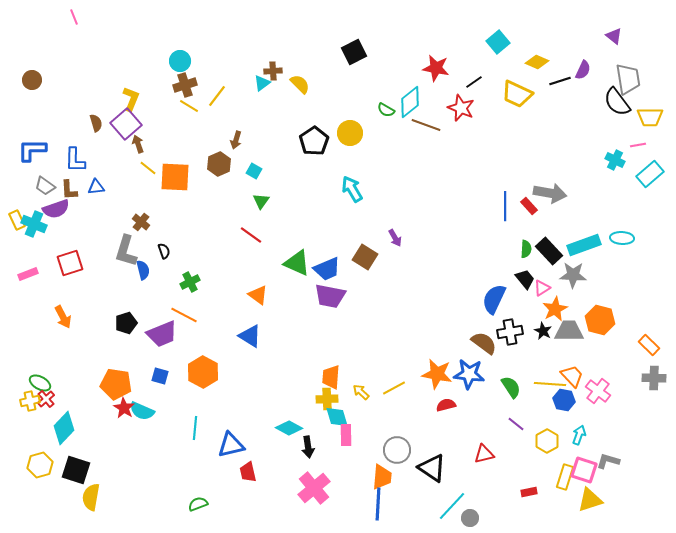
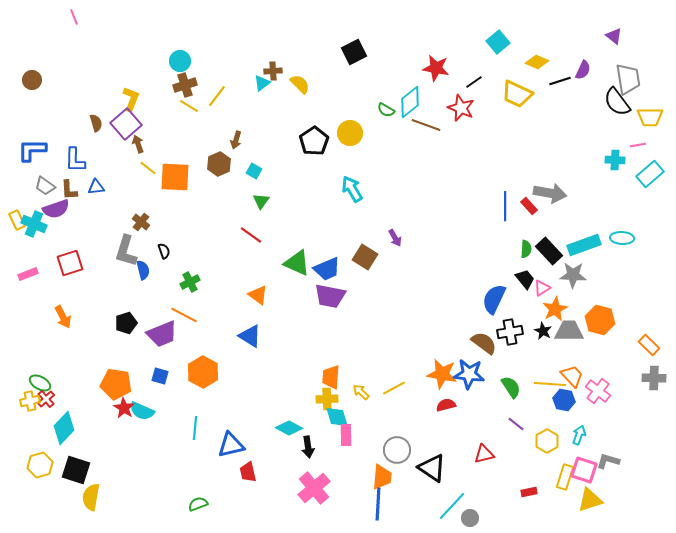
cyan cross at (615, 160): rotated 24 degrees counterclockwise
orange star at (437, 374): moved 5 px right
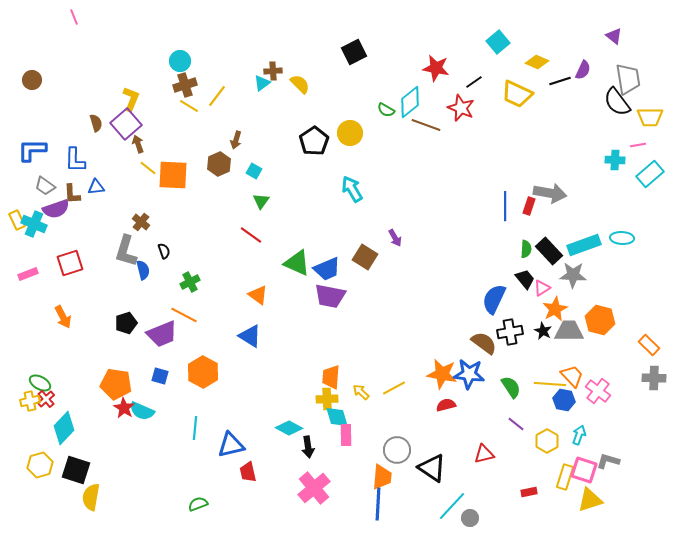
orange square at (175, 177): moved 2 px left, 2 px up
brown L-shape at (69, 190): moved 3 px right, 4 px down
red rectangle at (529, 206): rotated 60 degrees clockwise
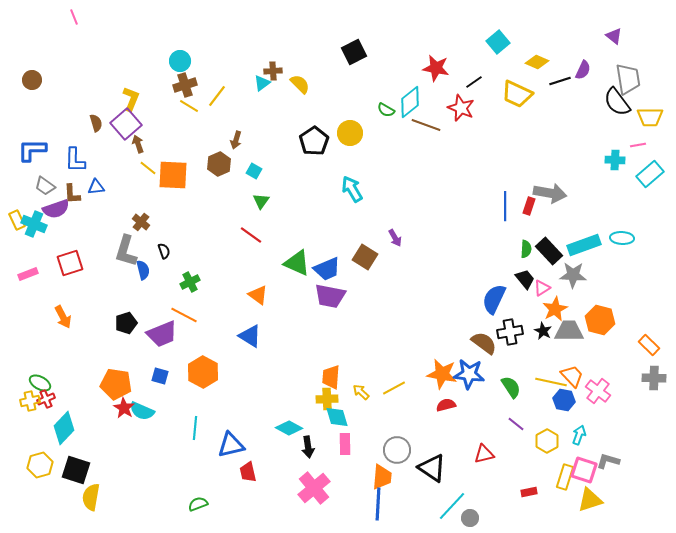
yellow line at (550, 384): moved 1 px right, 2 px up; rotated 8 degrees clockwise
red cross at (46, 399): rotated 18 degrees clockwise
pink rectangle at (346, 435): moved 1 px left, 9 px down
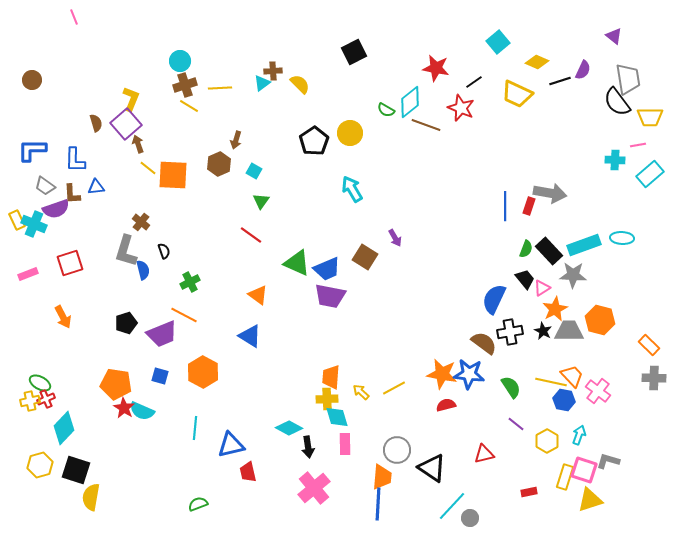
yellow line at (217, 96): moved 3 px right, 8 px up; rotated 50 degrees clockwise
green semicircle at (526, 249): rotated 18 degrees clockwise
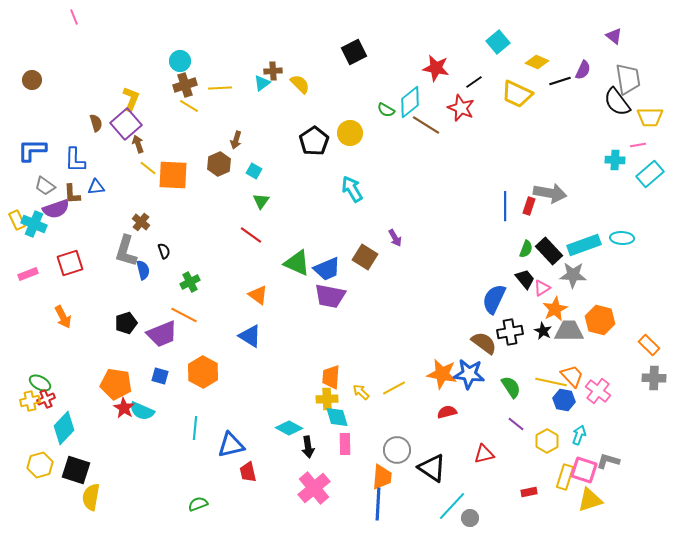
brown line at (426, 125): rotated 12 degrees clockwise
red semicircle at (446, 405): moved 1 px right, 7 px down
